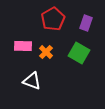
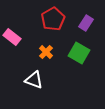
purple rectangle: rotated 14 degrees clockwise
pink rectangle: moved 11 px left, 9 px up; rotated 36 degrees clockwise
white triangle: moved 2 px right, 1 px up
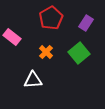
red pentagon: moved 2 px left, 1 px up
green square: rotated 20 degrees clockwise
white triangle: moved 1 px left; rotated 24 degrees counterclockwise
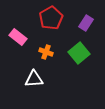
pink rectangle: moved 6 px right
orange cross: rotated 24 degrees counterclockwise
white triangle: moved 1 px right, 1 px up
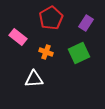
green square: rotated 15 degrees clockwise
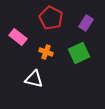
red pentagon: rotated 15 degrees counterclockwise
white triangle: rotated 18 degrees clockwise
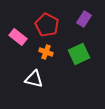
red pentagon: moved 4 px left, 7 px down
purple rectangle: moved 2 px left, 4 px up
green square: moved 1 px down
